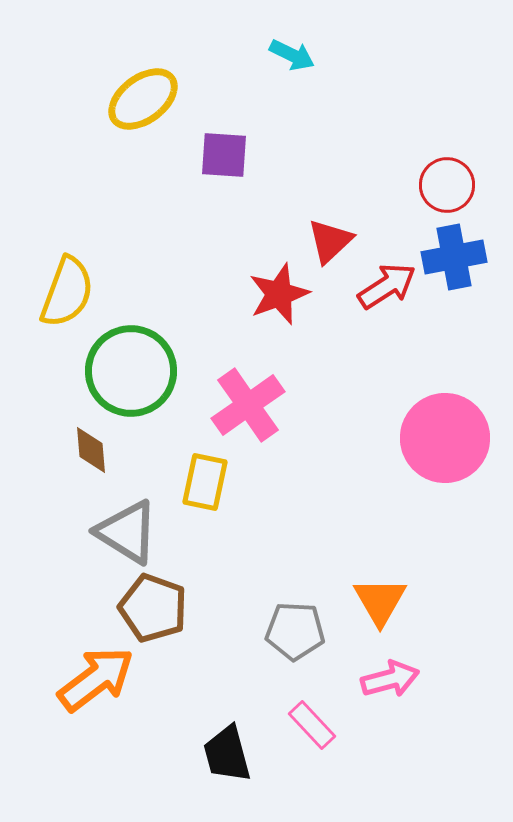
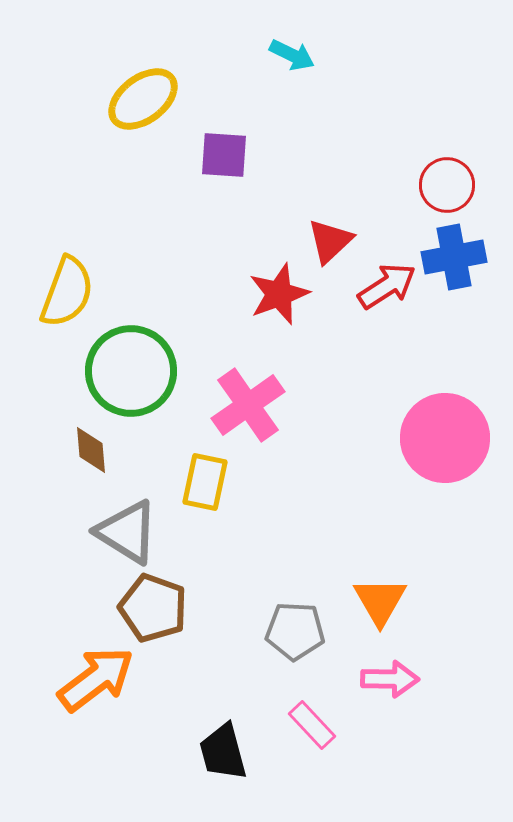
pink arrow: rotated 16 degrees clockwise
black trapezoid: moved 4 px left, 2 px up
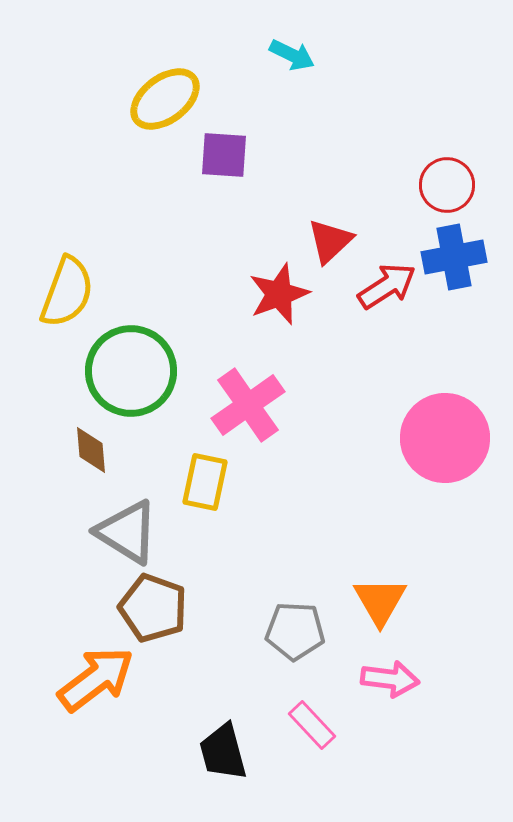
yellow ellipse: moved 22 px right
pink arrow: rotated 6 degrees clockwise
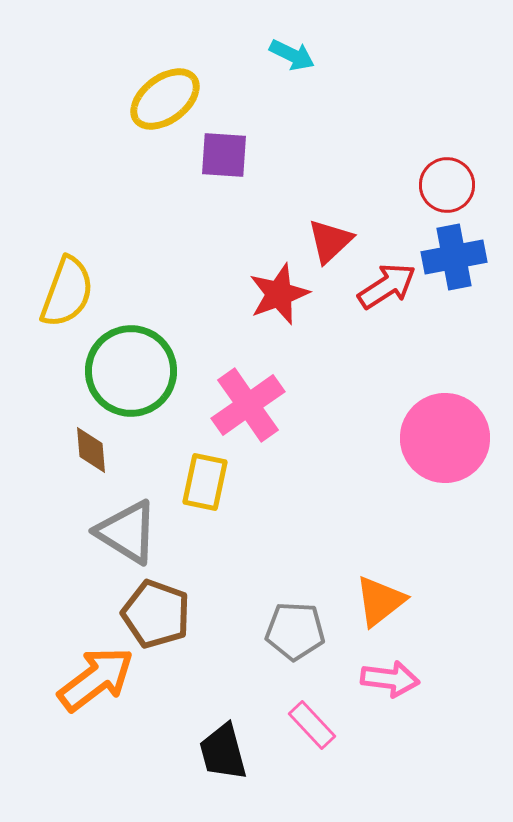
orange triangle: rotated 22 degrees clockwise
brown pentagon: moved 3 px right, 6 px down
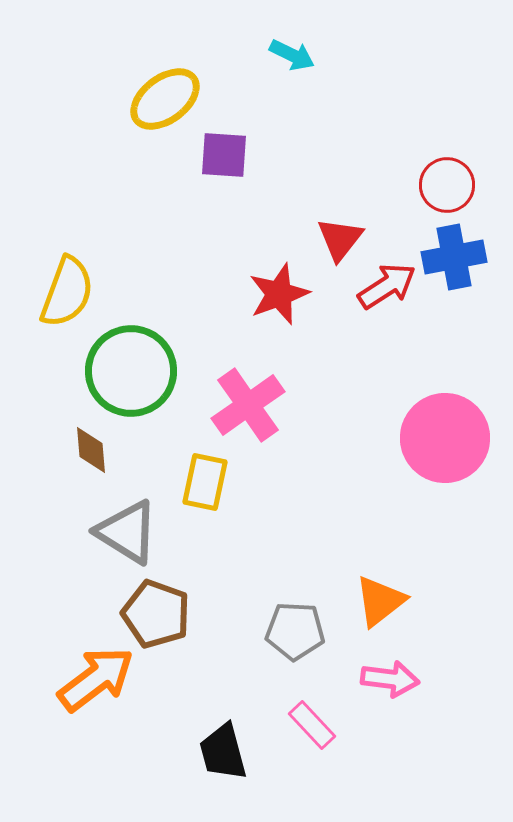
red triangle: moved 10 px right, 2 px up; rotated 9 degrees counterclockwise
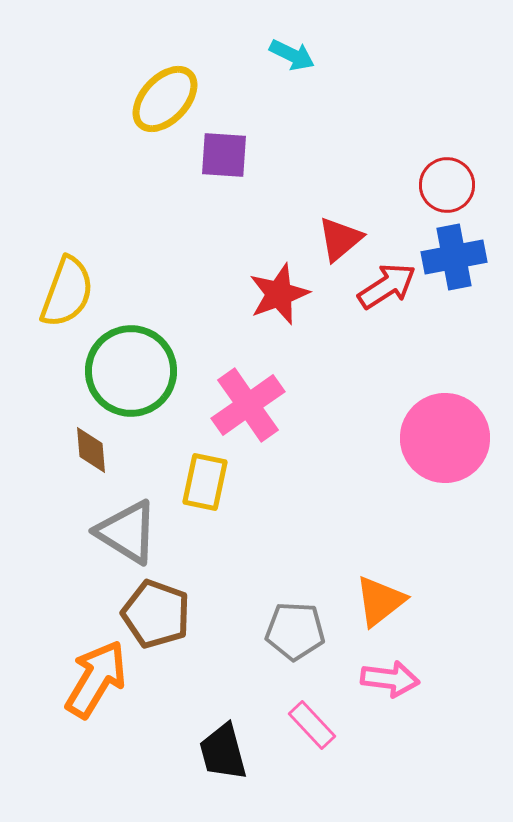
yellow ellipse: rotated 10 degrees counterclockwise
red triangle: rotated 12 degrees clockwise
orange arrow: rotated 22 degrees counterclockwise
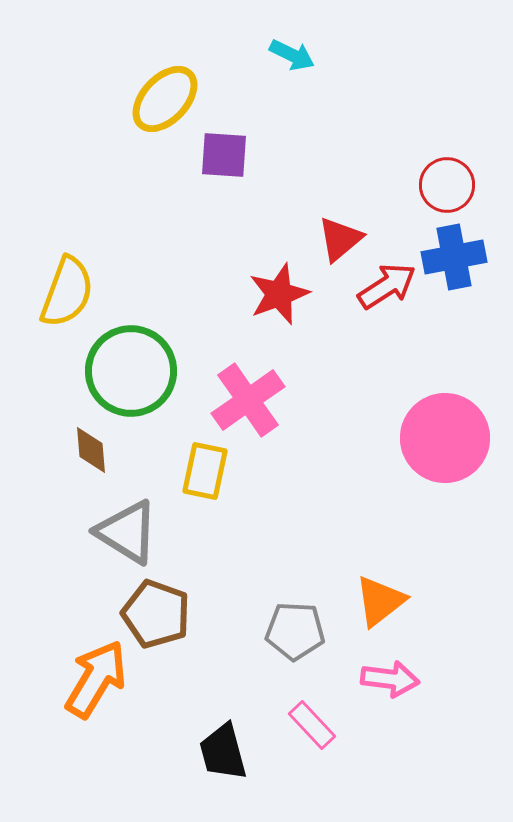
pink cross: moved 5 px up
yellow rectangle: moved 11 px up
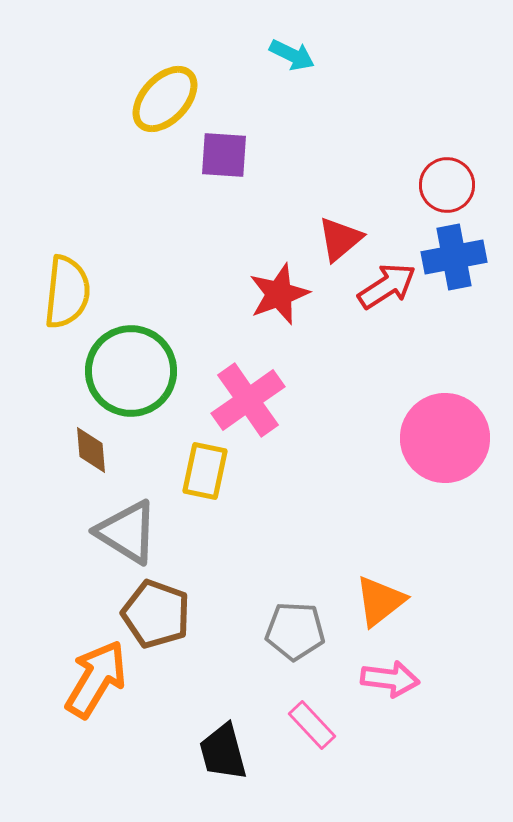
yellow semicircle: rotated 14 degrees counterclockwise
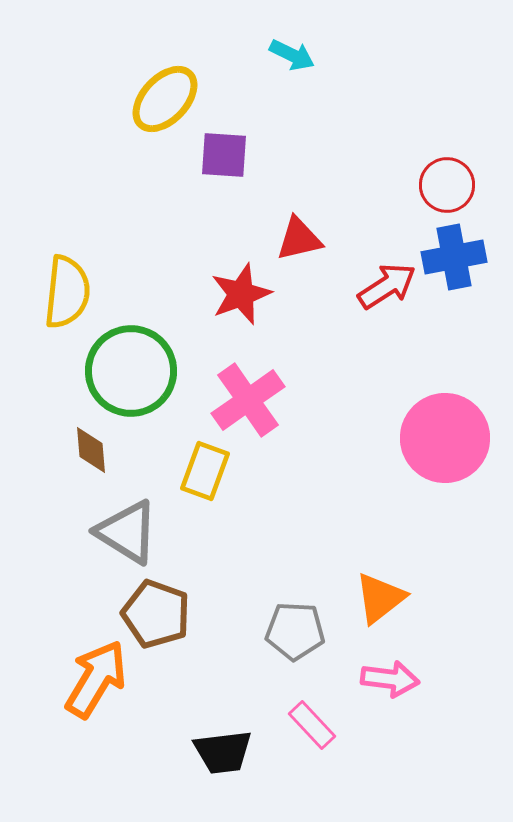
red triangle: moved 41 px left; rotated 27 degrees clockwise
red star: moved 38 px left
yellow rectangle: rotated 8 degrees clockwise
orange triangle: moved 3 px up
black trapezoid: rotated 82 degrees counterclockwise
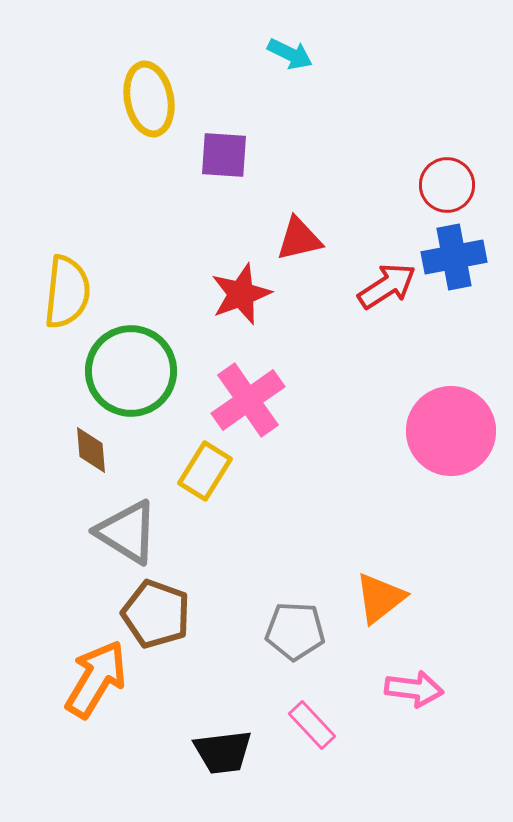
cyan arrow: moved 2 px left, 1 px up
yellow ellipse: moved 16 px left; rotated 54 degrees counterclockwise
pink circle: moved 6 px right, 7 px up
yellow rectangle: rotated 12 degrees clockwise
pink arrow: moved 24 px right, 10 px down
